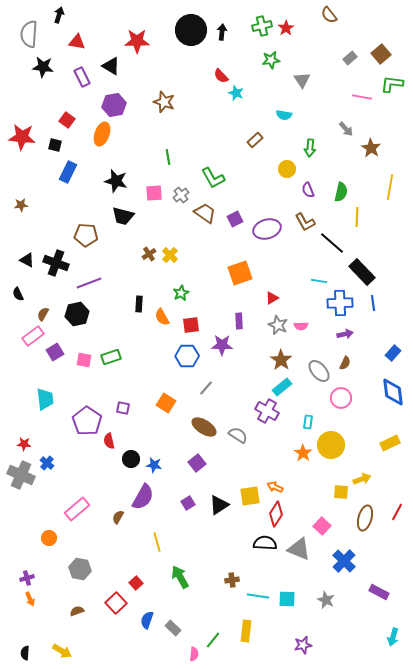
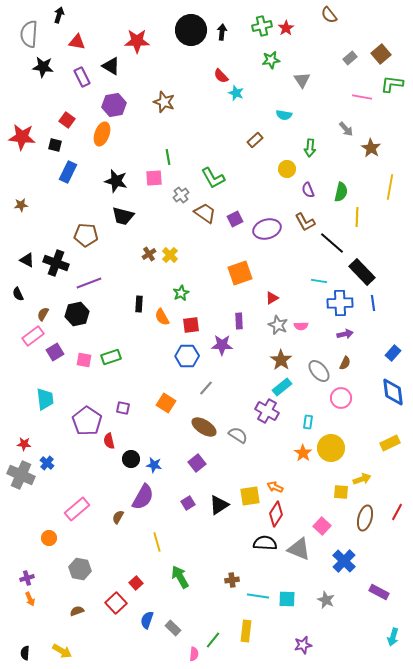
pink square at (154, 193): moved 15 px up
yellow circle at (331, 445): moved 3 px down
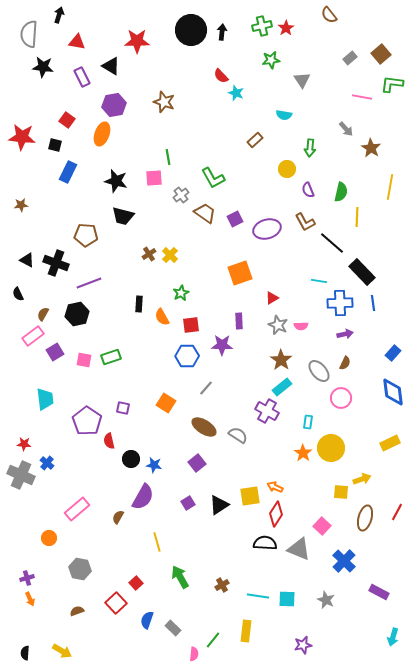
brown cross at (232, 580): moved 10 px left, 5 px down; rotated 24 degrees counterclockwise
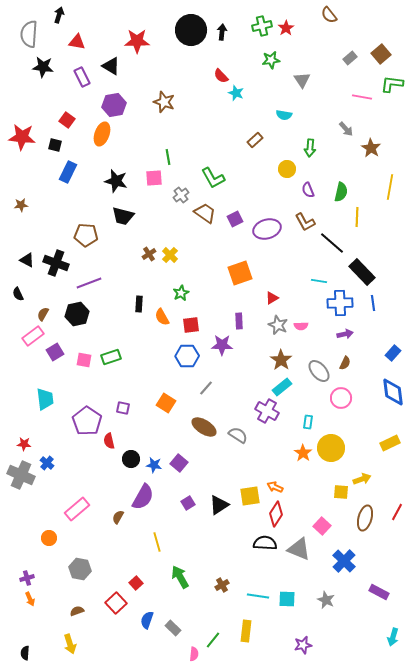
purple square at (197, 463): moved 18 px left; rotated 12 degrees counterclockwise
yellow arrow at (62, 651): moved 8 px right, 7 px up; rotated 42 degrees clockwise
